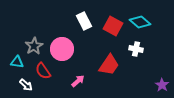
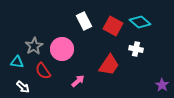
white arrow: moved 3 px left, 2 px down
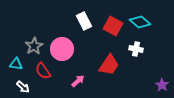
cyan triangle: moved 1 px left, 2 px down
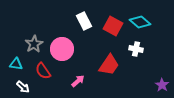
gray star: moved 2 px up
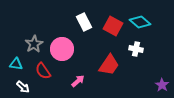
white rectangle: moved 1 px down
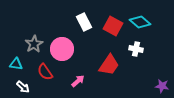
red semicircle: moved 2 px right, 1 px down
purple star: moved 1 px down; rotated 24 degrees counterclockwise
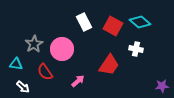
purple star: rotated 16 degrees counterclockwise
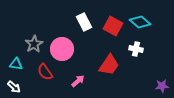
white arrow: moved 9 px left
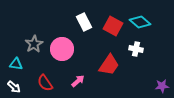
red semicircle: moved 11 px down
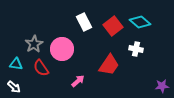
red square: rotated 24 degrees clockwise
red semicircle: moved 4 px left, 15 px up
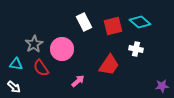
red square: rotated 24 degrees clockwise
